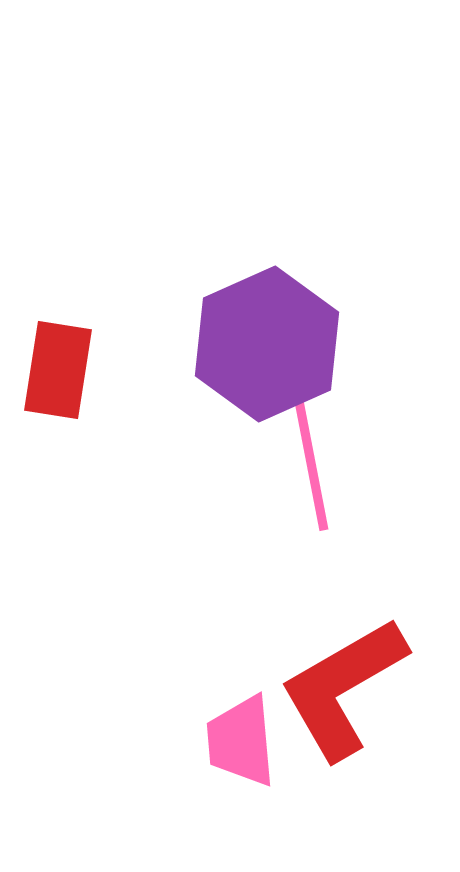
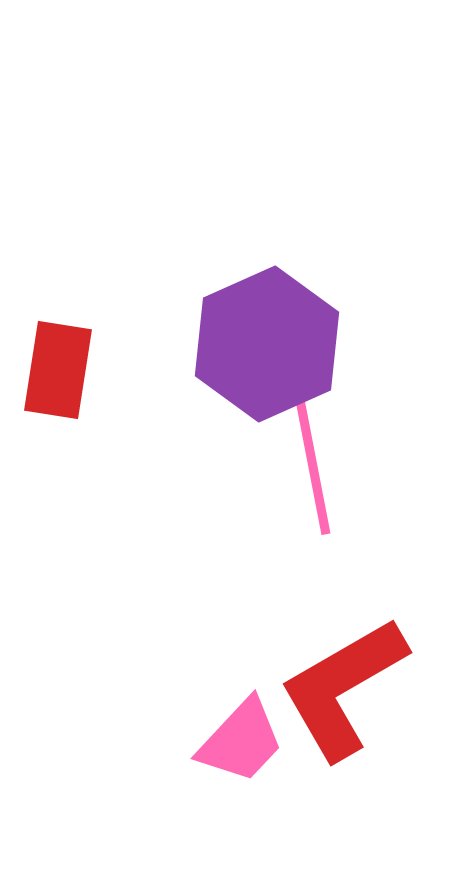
pink line: moved 2 px right, 4 px down
pink trapezoid: rotated 132 degrees counterclockwise
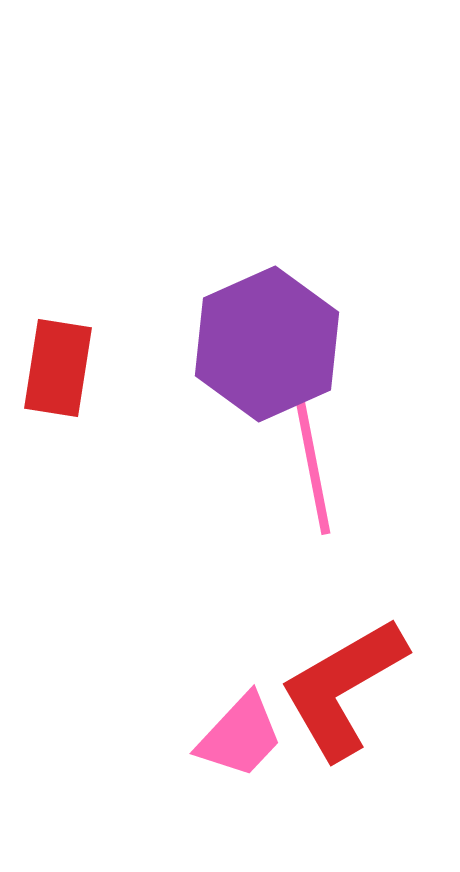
red rectangle: moved 2 px up
pink trapezoid: moved 1 px left, 5 px up
